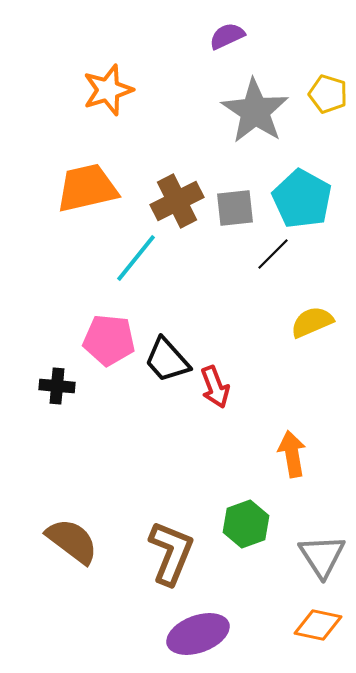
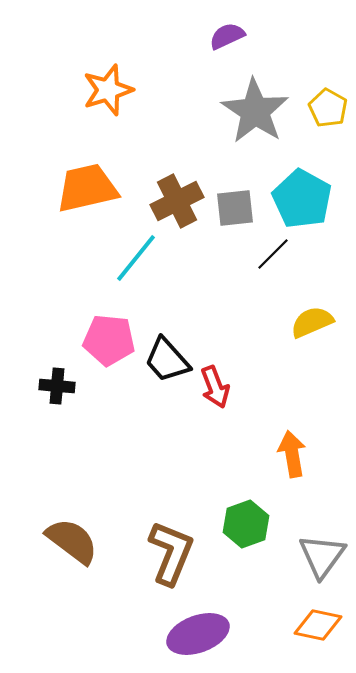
yellow pentagon: moved 14 px down; rotated 12 degrees clockwise
gray triangle: rotated 9 degrees clockwise
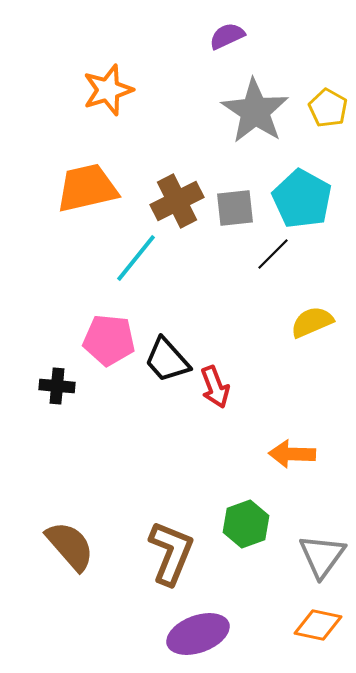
orange arrow: rotated 78 degrees counterclockwise
brown semicircle: moved 2 px left, 5 px down; rotated 12 degrees clockwise
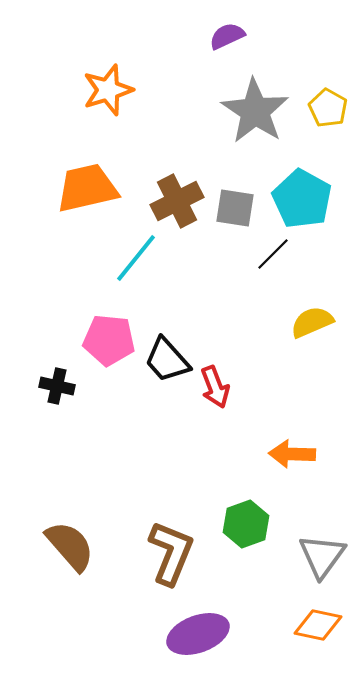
gray square: rotated 15 degrees clockwise
black cross: rotated 8 degrees clockwise
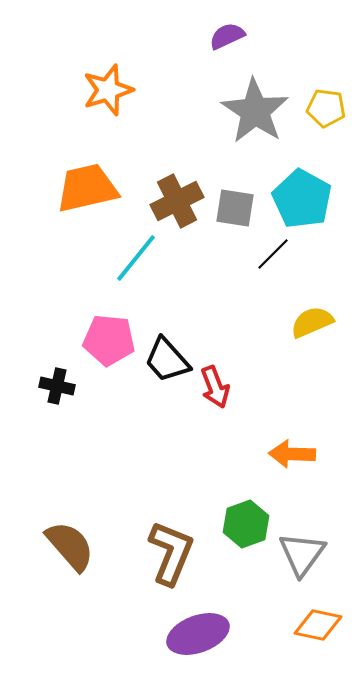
yellow pentagon: moved 2 px left; rotated 21 degrees counterclockwise
gray triangle: moved 20 px left, 2 px up
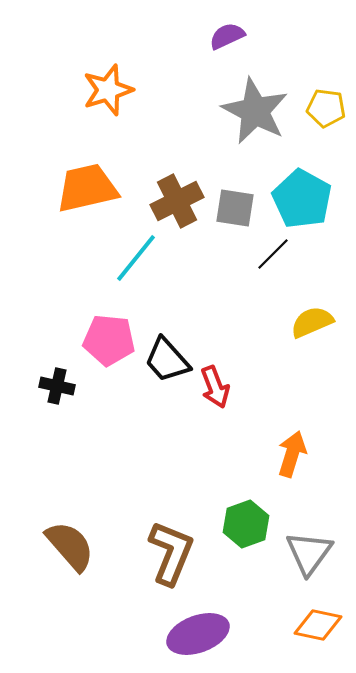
gray star: rotated 6 degrees counterclockwise
orange arrow: rotated 105 degrees clockwise
gray triangle: moved 7 px right, 1 px up
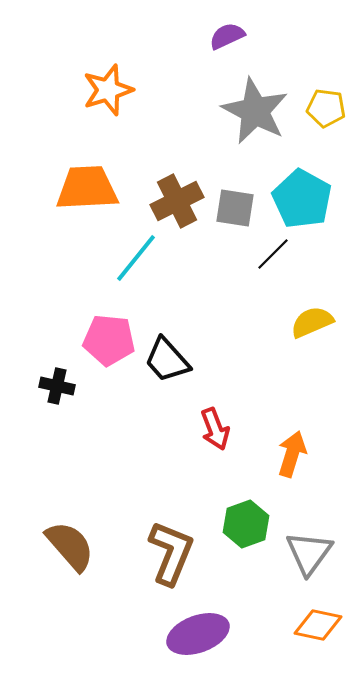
orange trapezoid: rotated 10 degrees clockwise
red arrow: moved 42 px down
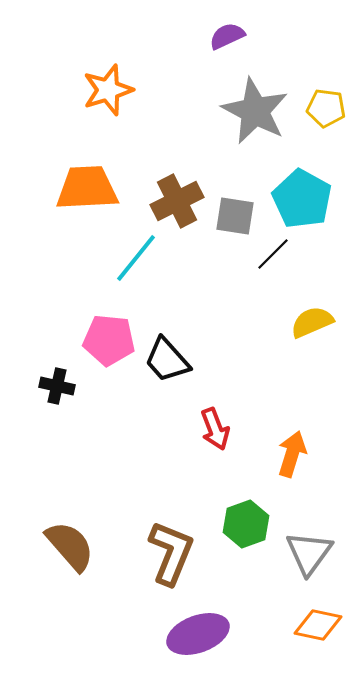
gray square: moved 8 px down
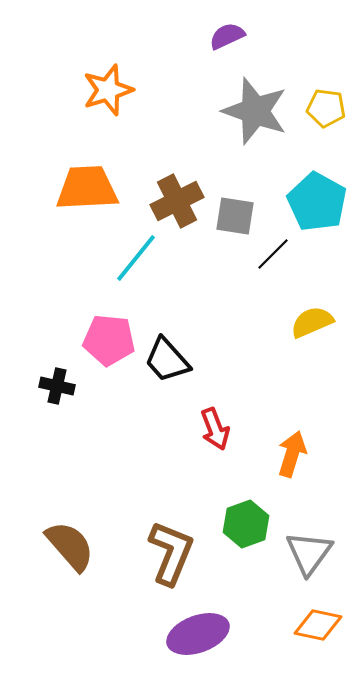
gray star: rotated 8 degrees counterclockwise
cyan pentagon: moved 15 px right, 3 px down
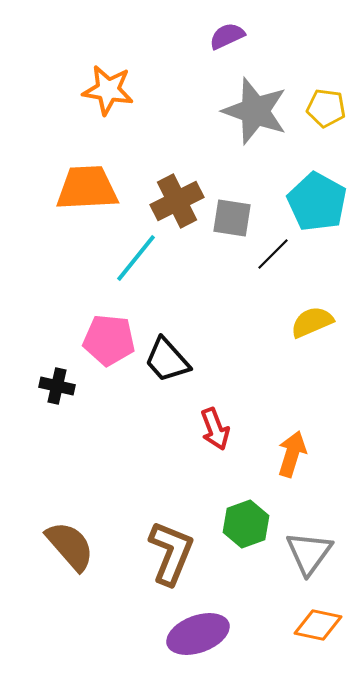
orange star: rotated 27 degrees clockwise
gray square: moved 3 px left, 2 px down
